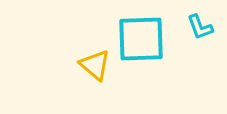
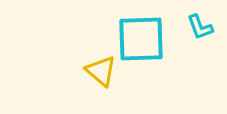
yellow triangle: moved 6 px right, 6 px down
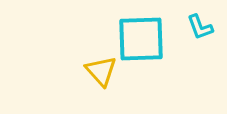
yellow triangle: rotated 8 degrees clockwise
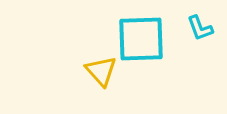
cyan L-shape: moved 1 px down
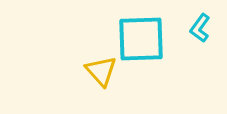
cyan L-shape: rotated 56 degrees clockwise
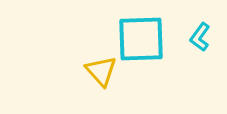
cyan L-shape: moved 9 px down
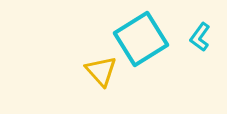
cyan square: rotated 30 degrees counterclockwise
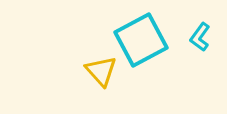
cyan square: moved 1 px down; rotated 4 degrees clockwise
